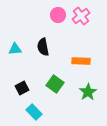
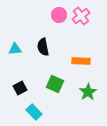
pink circle: moved 1 px right
green square: rotated 12 degrees counterclockwise
black square: moved 2 px left
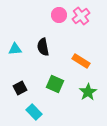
orange rectangle: rotated 30 degrees clockwise
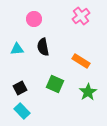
pink circle: moved 25 px left, 4 px down
cyan triangle: moved 2 px right
cyan rectangle: moved 12 px left, 1 px up
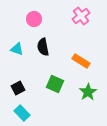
cyan triangle: rotated 24 degrees clockwise
black square: moved 2 px left
cyan rectangle: moved 2 px down
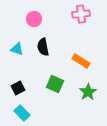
pink cross: moved 2 px up; rotated 30 degrees clockwise
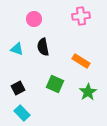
pink cross: moved 2 px down
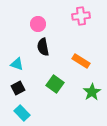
pink circle: moved 4 px right, 5 px down
cyan triangle: moved 15 px down
green square: rotated 12 degrees clockwise
green star: moved 4 px right
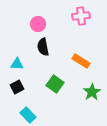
cyan triangle: rotated 16 degrees counterclockwise
black square: moved 1 px left, 1 px up
cyan rectangle: moved 6 px right, 2 px down
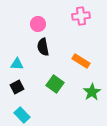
cyan rectangle: moved 6 px left
